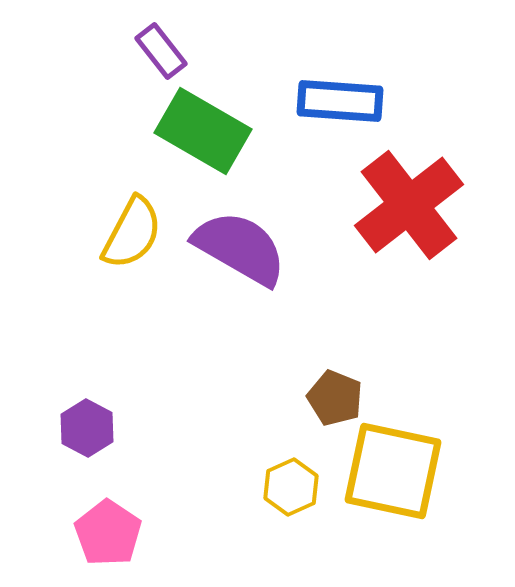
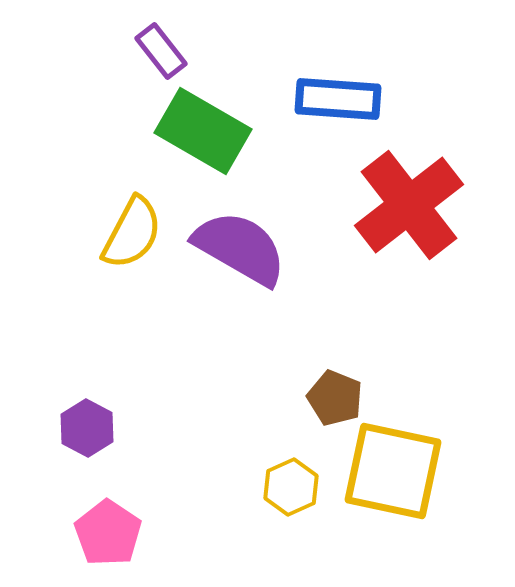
blue rectangle: moved 2 px left, 2 px up
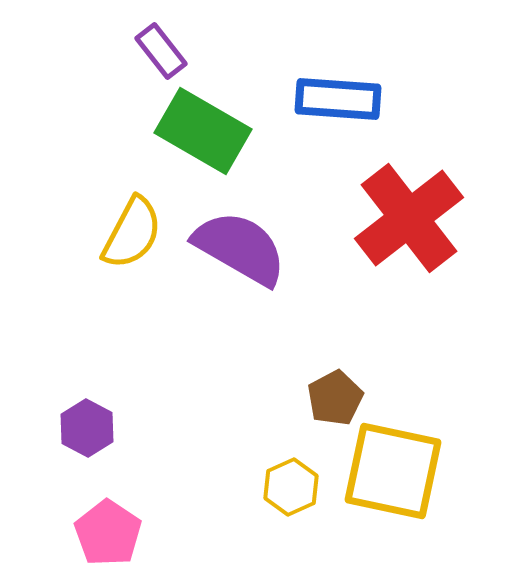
red cross: moved 13 px down
brown pentagon: rotated 22 degrees clockwise
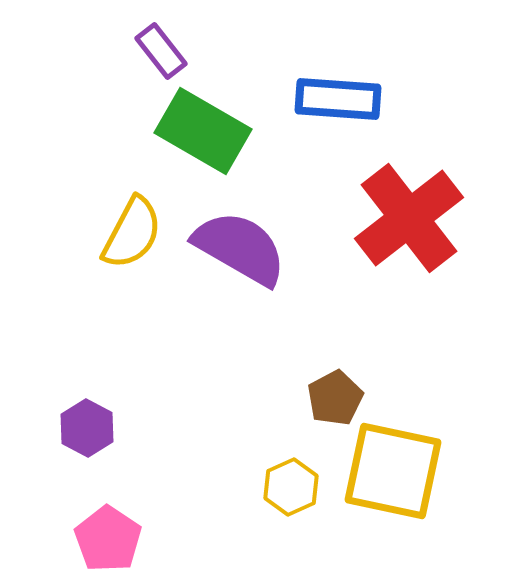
pink pentagon: moved 6 px down
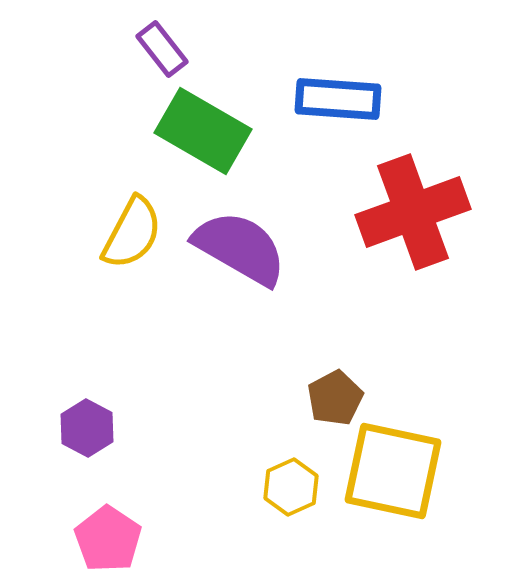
purple rectangle: moved 1 px right, 2 px up
red cross: moved 4 px right, 6 px up; rotated 18 degrees clockwise
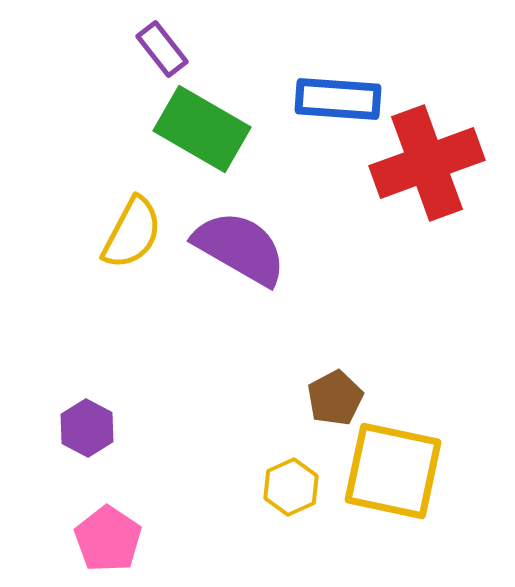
green rectangle: moved 1 px left, 2 px up
red cross: moved 14 px right, 49 px up
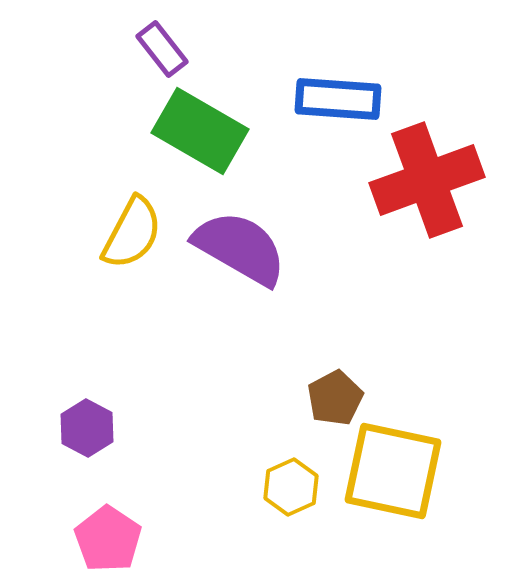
green rectangle: moved 2 px left, 2 px down
red cross: moved 17 px down
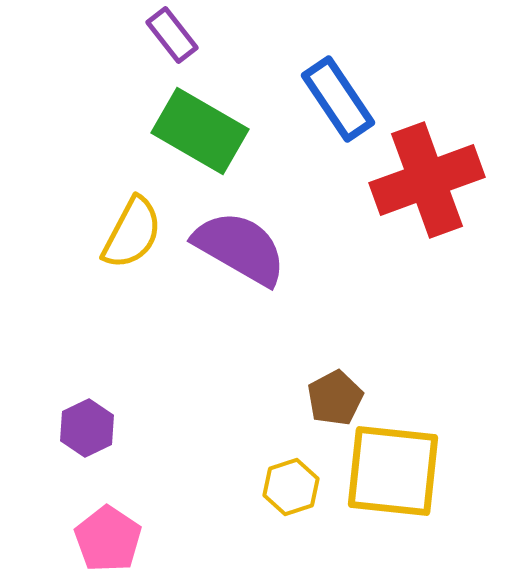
purple rectangle: moved 10 px right, 14 px up
blue rectangle: rotated 52 degrees clockwise
purple hexagon: rotated 6 degrees clockwise
yellow square: rotated 6 degrees counterclockwise
yellow hexagon: rotated 6 degrees clockwise
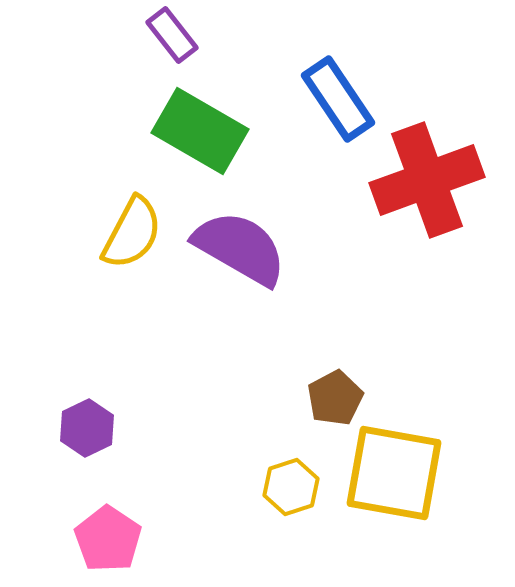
yellow square: moved 1 px right, 2 px down; rotated 4 degrees clockwise
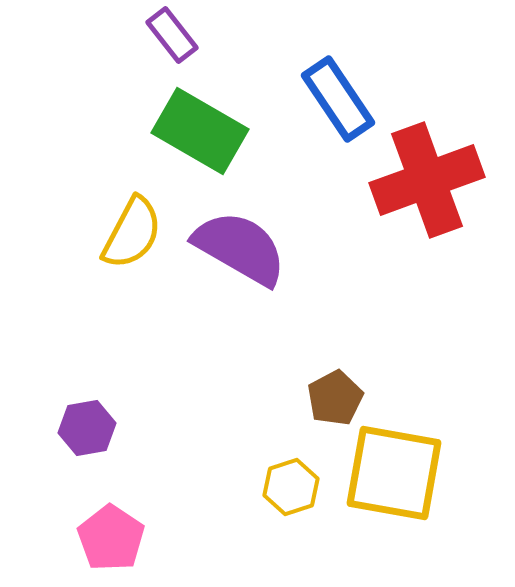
purple hexagon: rotated 16 degrees clockwise
pink pentagon: moved 3 px right, 1 px up
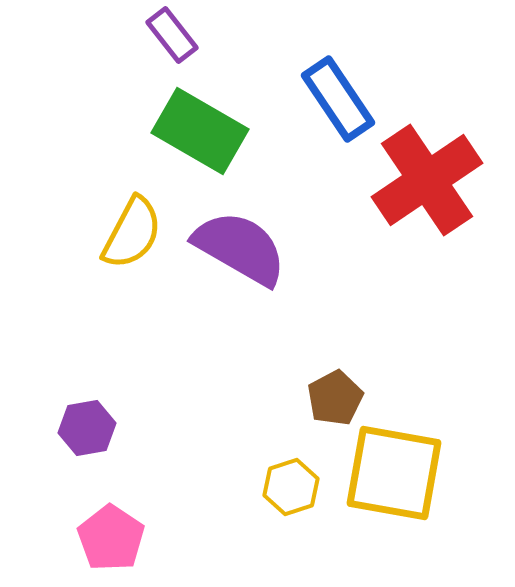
red cross: rotated 14 degrees counterclockwise
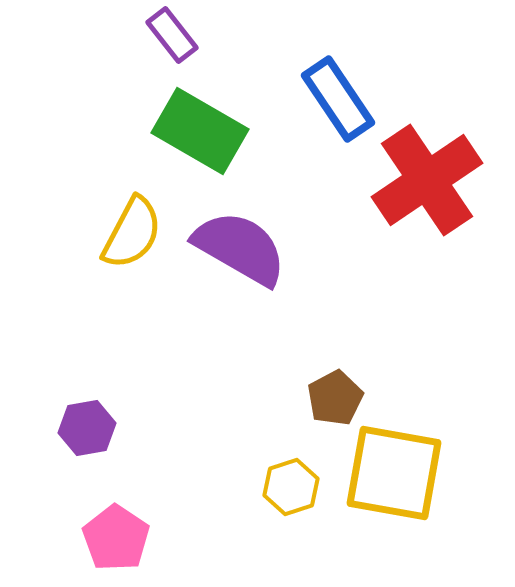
pink pentagon: moved 5 px right
